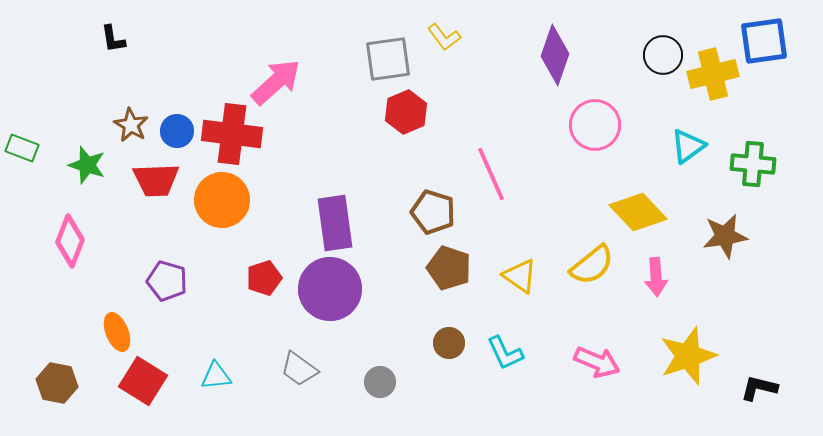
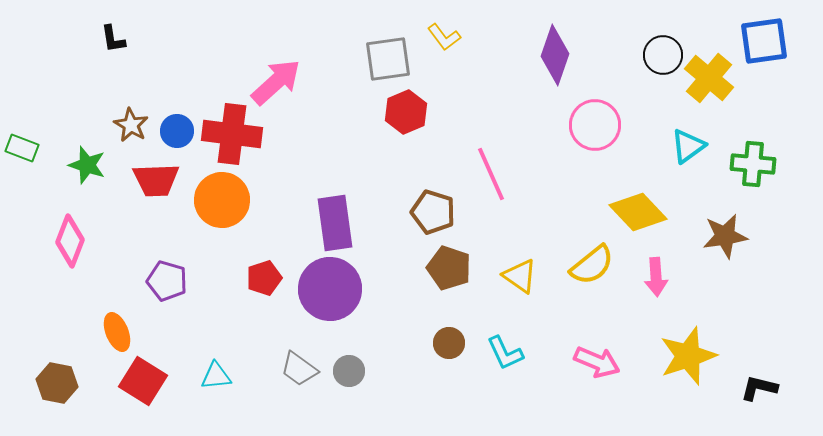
yellow cross at (713, 74): moved 4 px left, 4 px down; rotated 36 degrees counterclockwise
gray circle at (380, 382): moved 31 px left, 11 px up
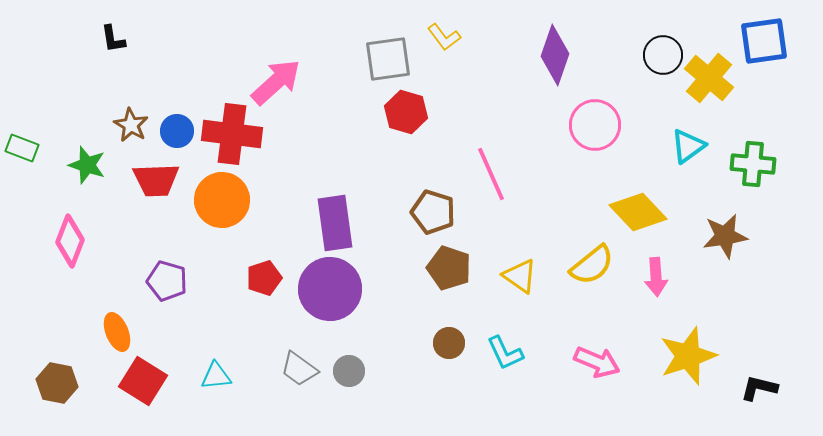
red hexagon at (406, 112): rotated 21 degrees counterclockwise
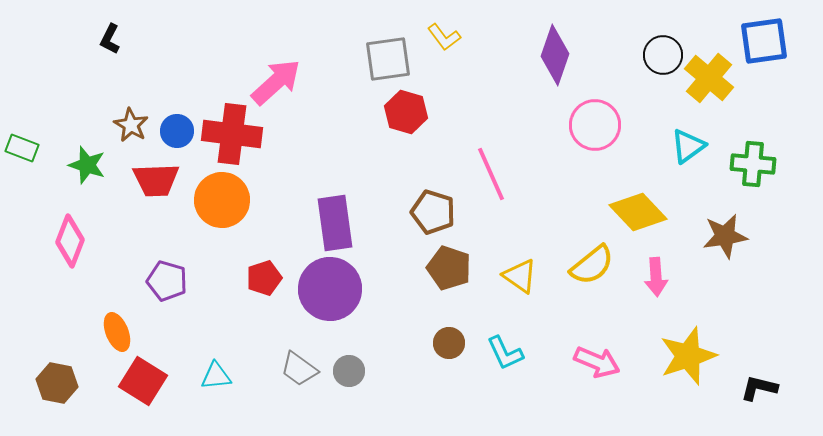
black L-shape at (113, 39): moved 3 px left; rotated 36 degrees clockwise
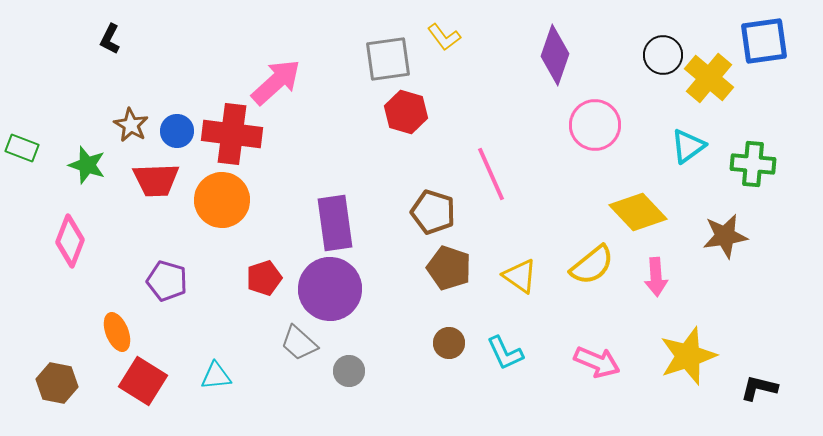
gray trapezoid at (299, 369): moved 26 px up; rotated 6 degrees clockwise
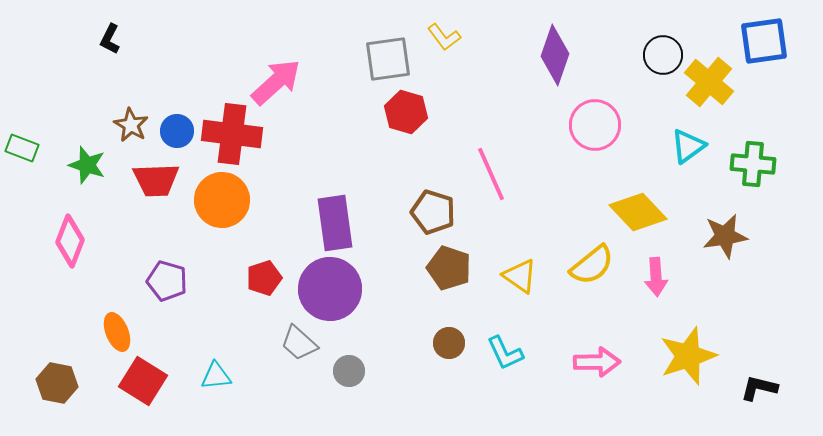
yellow cross at (709, 78): moved 4 px down
pink arrow at (597, 362): rotated 24 degrees counterclockwise
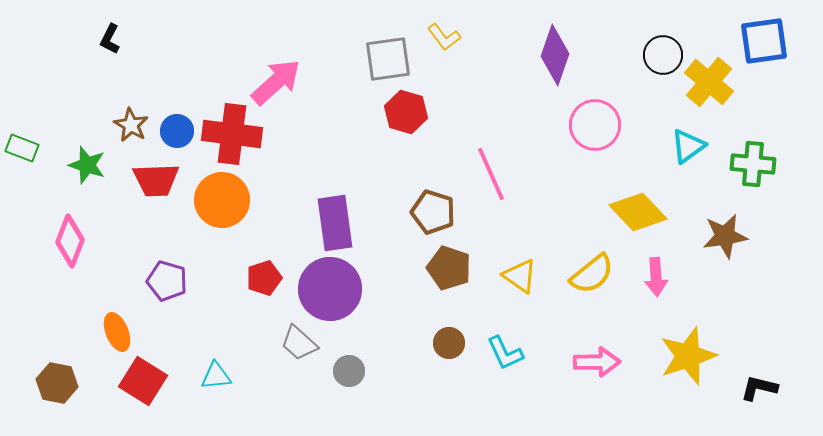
yellow semicircle at (592, 265): moved 9 px down
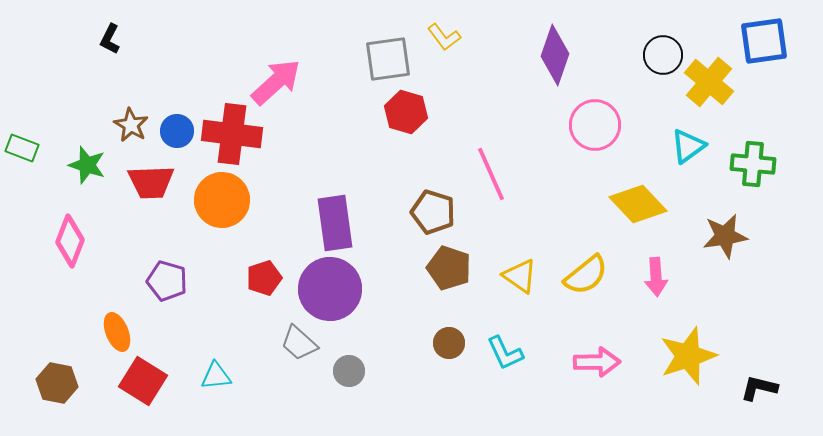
red trapezoid at (156, 180): moved 5 px left, 2 px down
yellow diamond at (638, 212): moved 8 px up
yellow semicircle at (592, 274): moved 6 px left, 1 px down
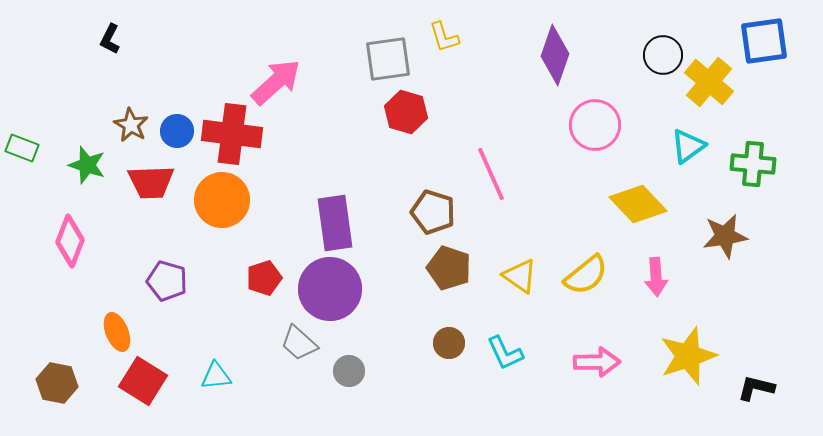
yellow L-shape at (444, 37): rotated 20 degrees clockwise
black L-shape at (759, 388): moved 3 px left
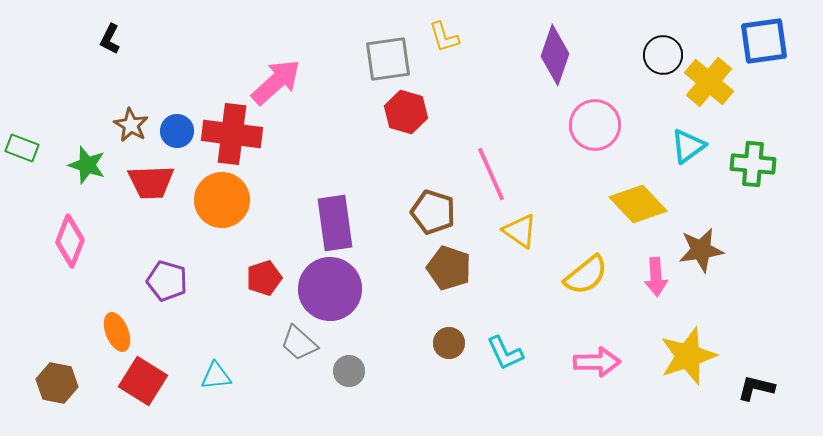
brown star at (725, 236): moved 24 px left, 14 px down
yellow triangle at (520, 276): moved 45 px up
